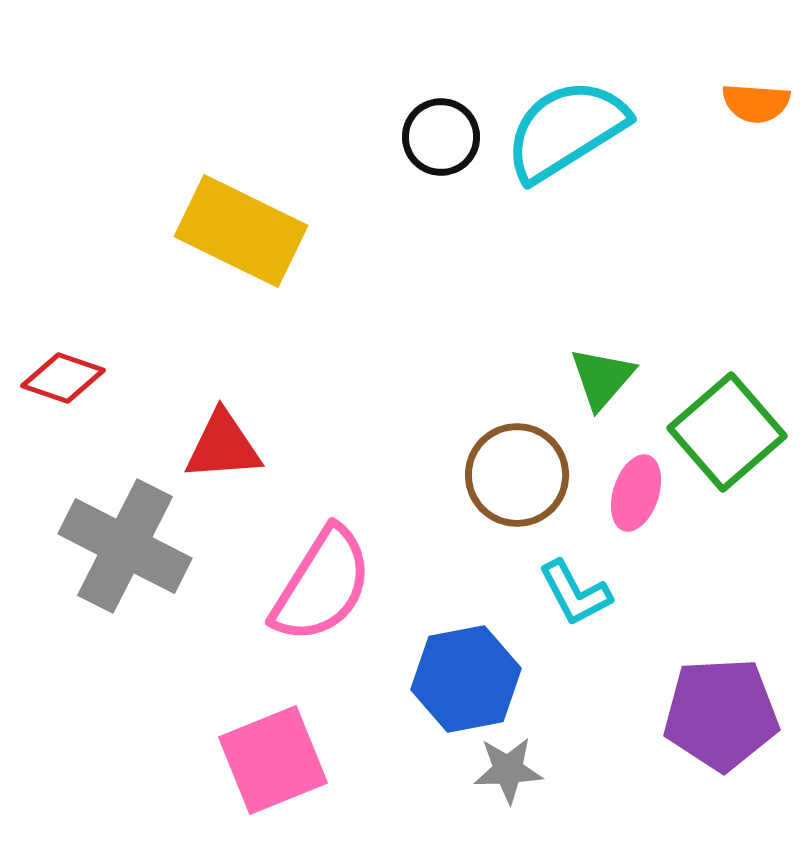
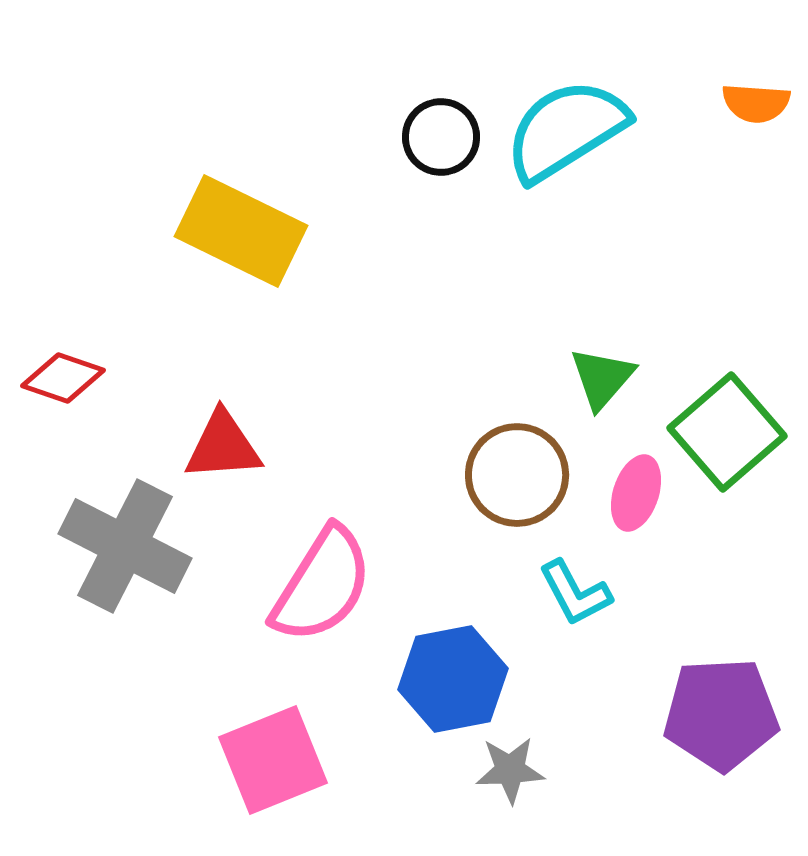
blue hexagon: moved 13 px left
gray star: moved 2 px right
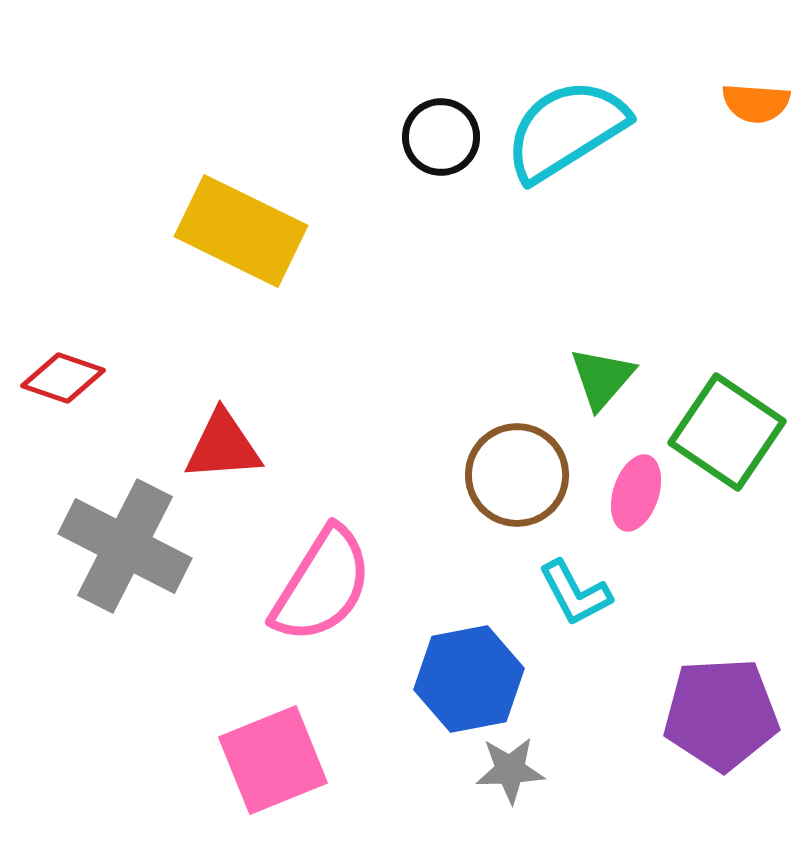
green square: rotated 15 degrees counterclockwise
blue hexagon: moved 16 px right
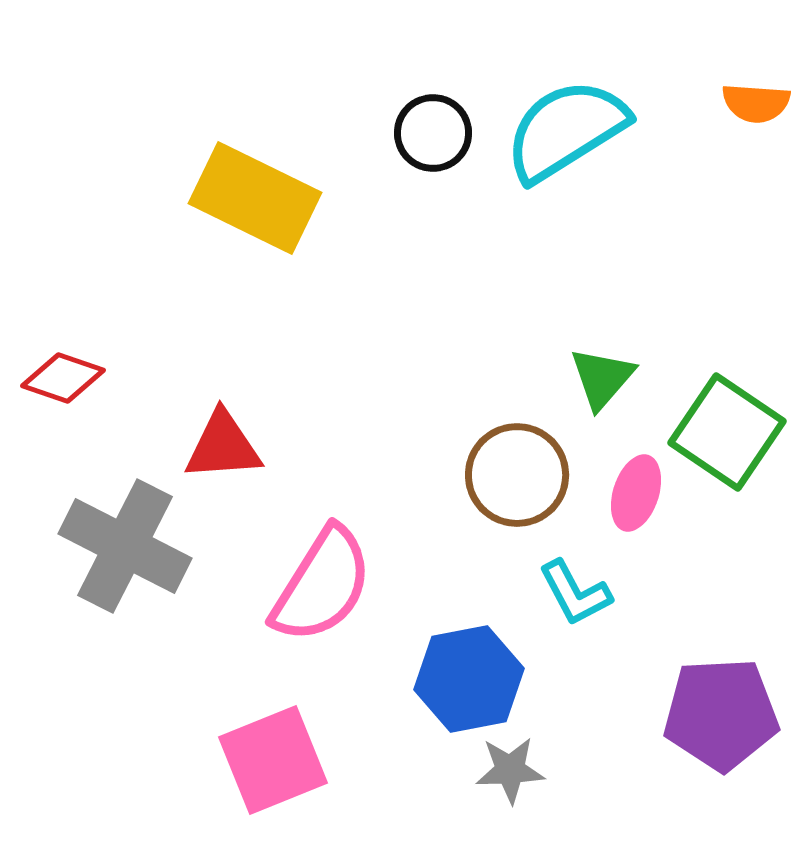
black circle: moved 8 px left, 4 px up
yellow rectangle: moved 14 px right, 33 px up
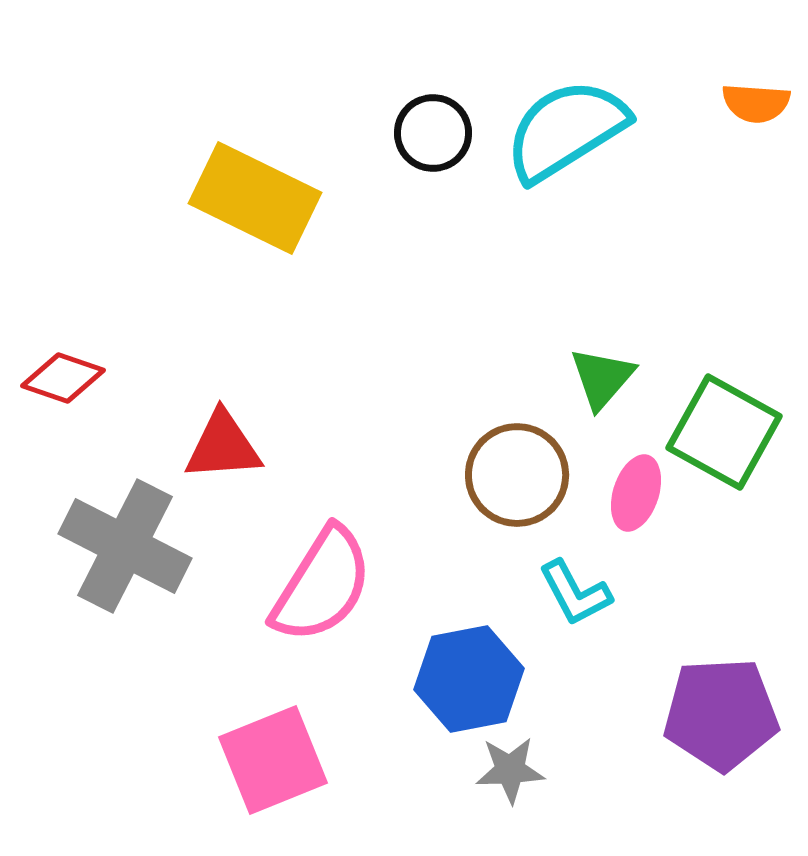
green square: moved 3 px left; rotated 5 degrees counterclockwise
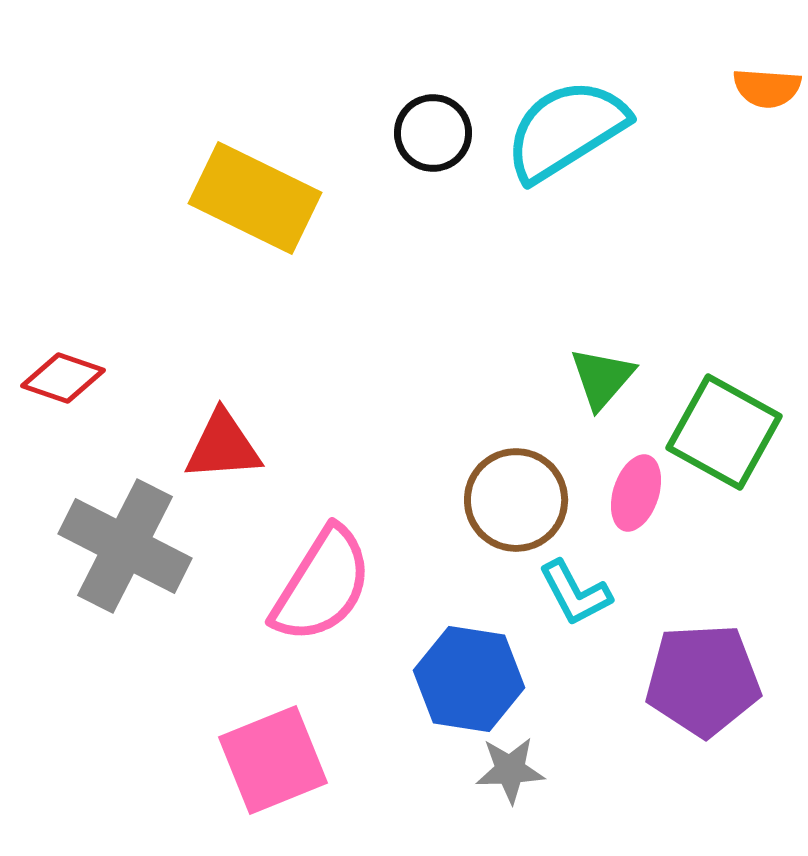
orange semicircle: moved 11 px right, 15 px up
brown circle: moved 1 px left, 25 px down
blue hexagon: rotated 20 degrees clockwise
purple pentagon: moved 18 px left, 34 px up
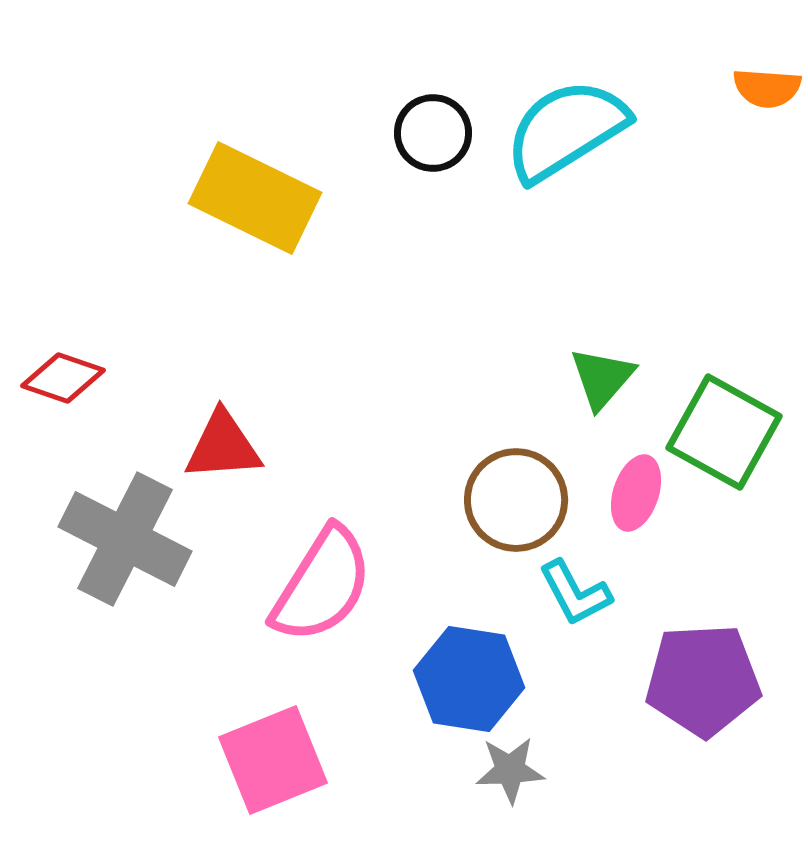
gray cross: moved 7 px up
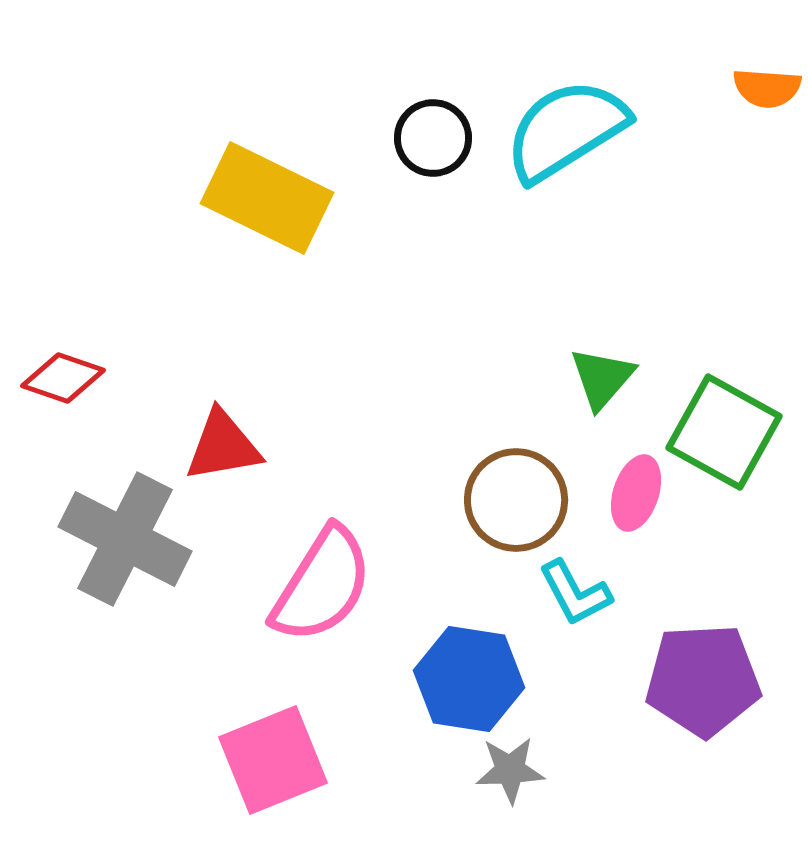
black circle: moved 5 px down
yellow rectangle: moved 12 px right
red triangle: rotated 6 degrees counterclockwise
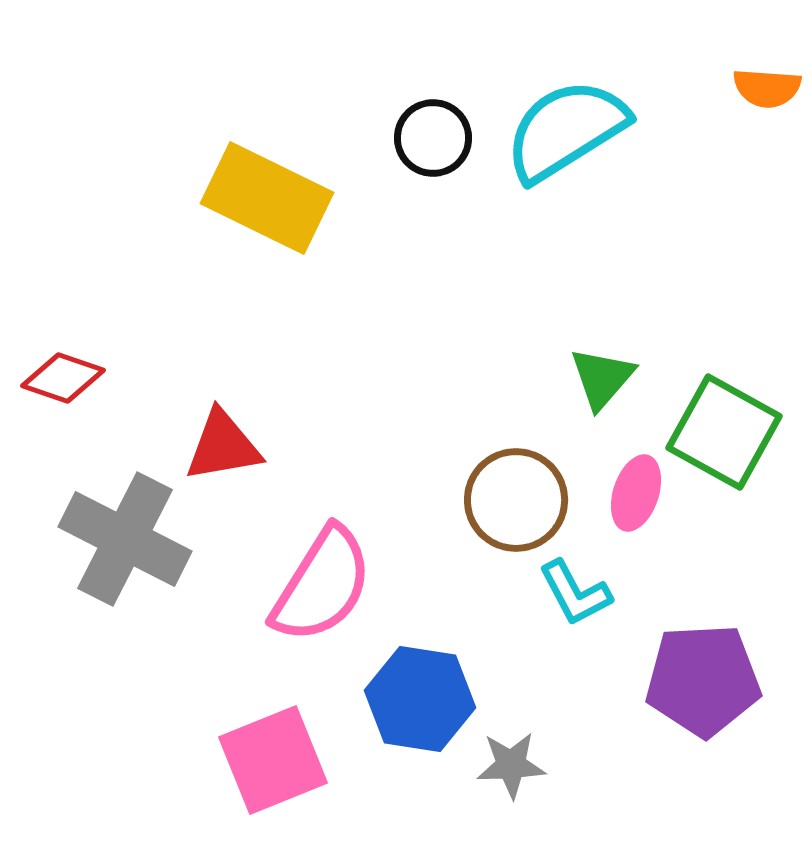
blue hexagon: moved 49 px left, 20 px down
gray star: moved 1 px right, 5 px up
